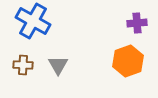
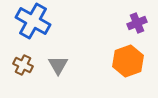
purple cross: rotated 18 degrees counterclockwise
brown cross: rotated 24 degrees clockwise
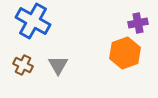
purple cross: moved 1 px right; rotated 12 degrees clockwise
orange hexagon: moved 3 px left, 8 px up
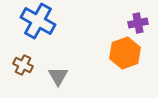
blue cross: moved 5 px right
gray triangle: moved 11 px down
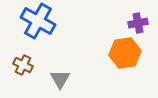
orange hexagon: rotated 12 degrees clockwise
gray triangle: moved 2 px right, 3 px down
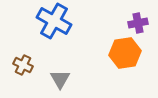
blue cross: moved 16 px right
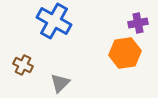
gray triangle: moved 4 px down; rotated 15 degrees clockwise
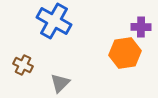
purple cross: moved 3 px right, 4 px down; rotated 12 degrees clockwise
